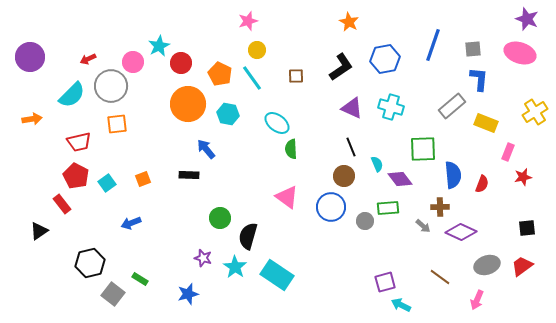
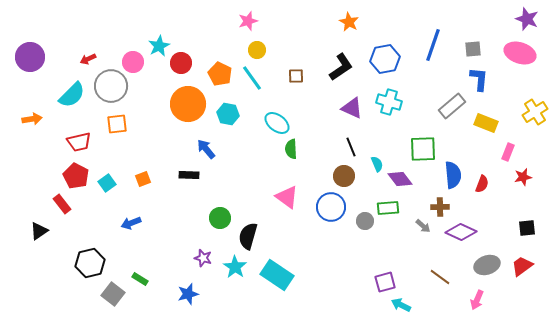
cyan cross at (391, 107): moved 2 px left, 5 px up
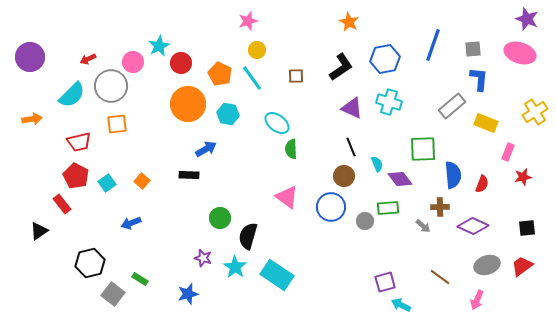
blue arrow at (206, 149): rotated 100 degrees clockwise
orange square at (143, 179): moved 1 px left, 2 px down; rotated 28 degrees counterclockwise
purple diamond at (461, 232): moved 12 px right, 6 px up
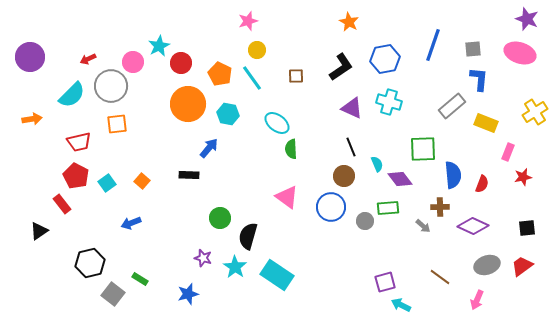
blue arrow at (206, 149): moved 3 px right, 1 px up; rotated 20 degrees counterclockwise
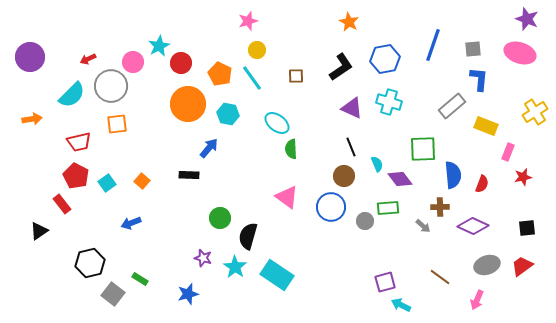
yellow rectangle at (486, 123): moved 3 px down
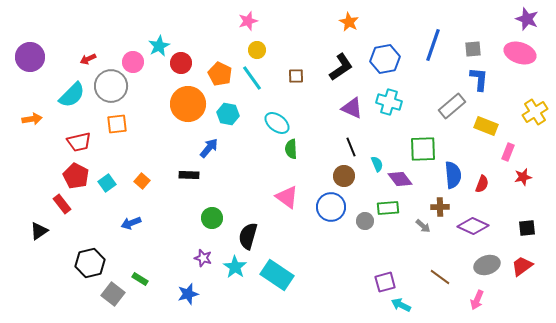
green circle at (220, 218): moved 8 px left
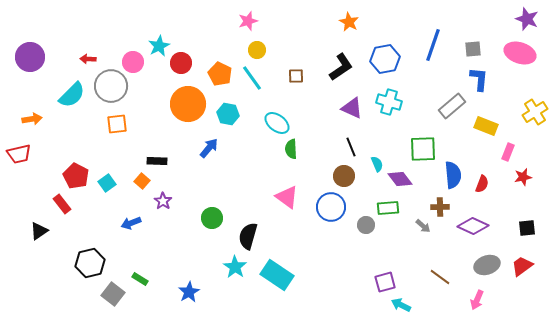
red arrow at (88, 59): rotated 28 degrees clockwise
red trapezoid at (79, 142): moved 60 px left, 12 px down
black rectangle at (189, 175): moved 32 px left, 14 px up
gray circle at (365, 221): moved 1 px right, 4 px down
purple star at (203, 258): moved 40 px left, 57 px up; rotated 18 degrees clockwise
blue star at (188, 294): moved 1 px right, 2 px up; rotated 15 degrees counterclockwise
